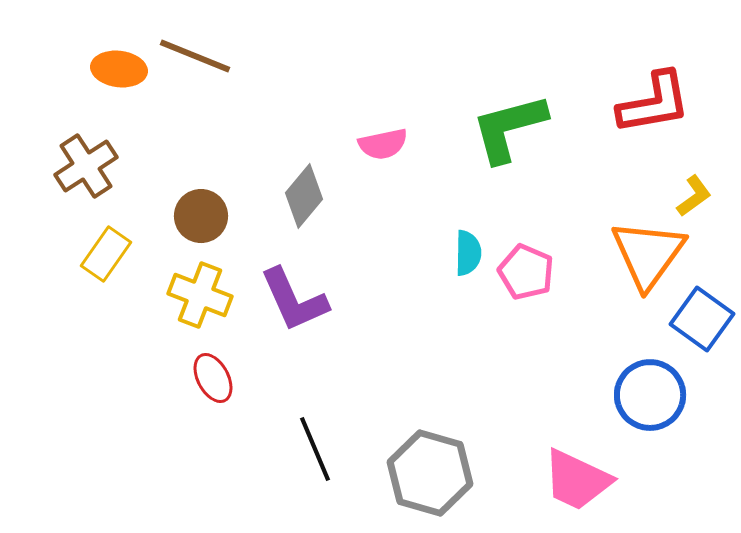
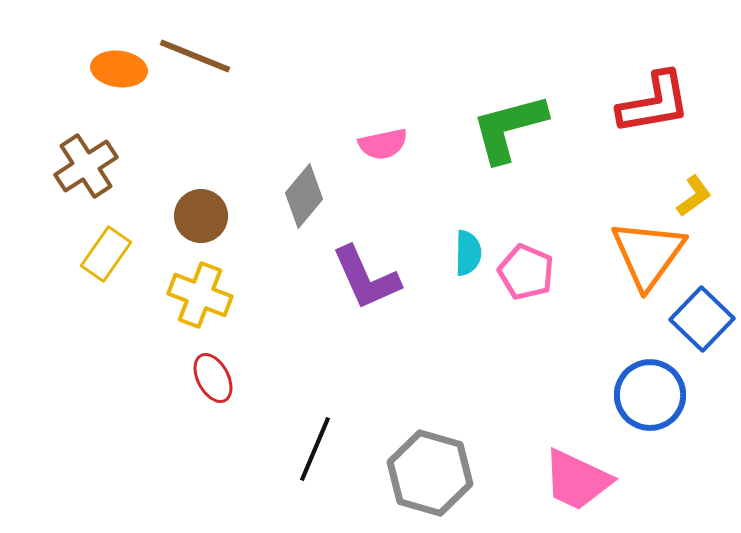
purple L-shape: moved 72 px right, 22 px up
blue square: rotated 8 degrees clockwise
black line: rotated 46 degrees clockwise
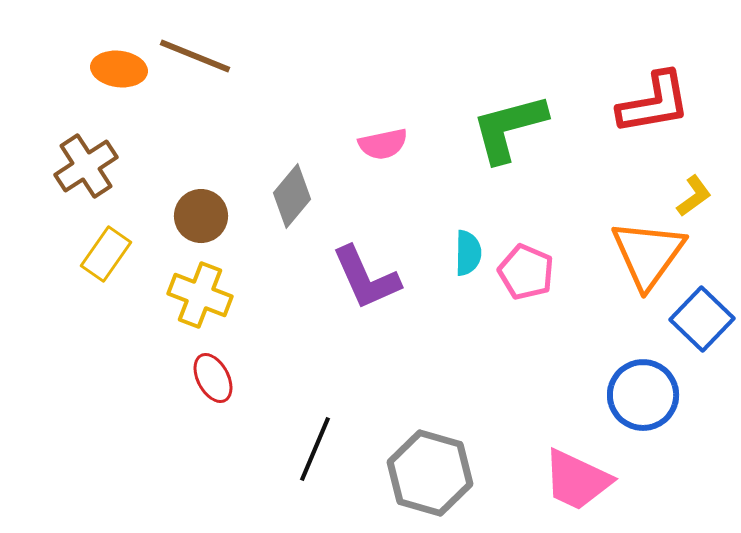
gray diamond: moved 12 px left
blue circle: moved 7 px left
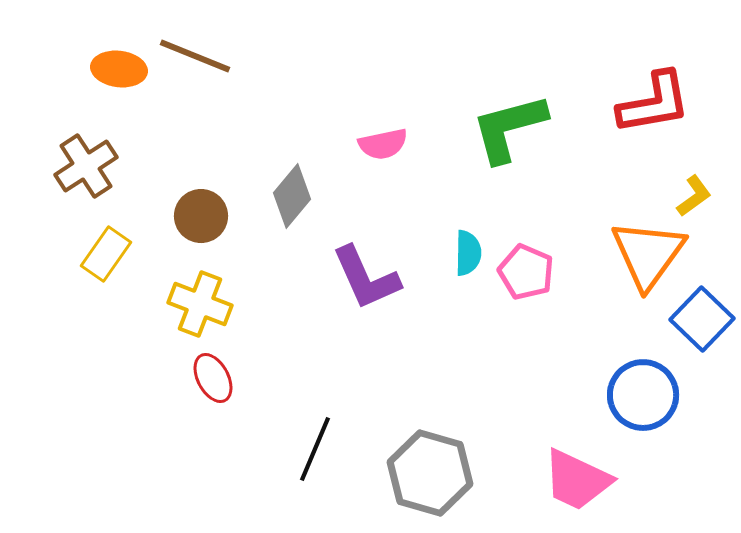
yellow cross: moved 9 px down
